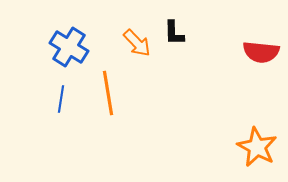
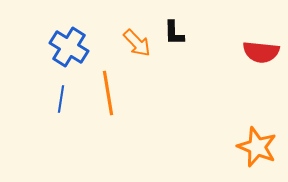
orange star: rotated 6 degrees counterclockwise
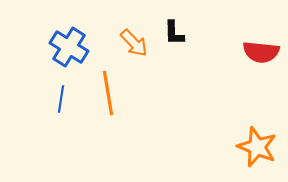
orange arrow: moved 3 px left
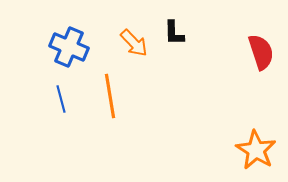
blue cross: rotated 9 degrees counterclockwise
red semicircle: rotated 114 degrees counterclockwise
orange line: moved 2 px right, 3 px down
blue line: rotated 24 degrees counterclockwise
orange star: moved 1 px left, 3 px down; rotated 9 degrees clockwise
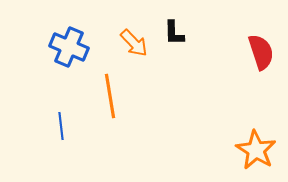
blue line: moved 27 px down; rotated 8 degrees clockwise
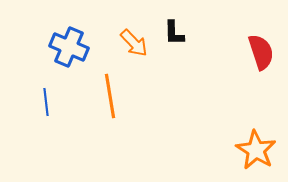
blue line: moved 15 px left, 24 px up
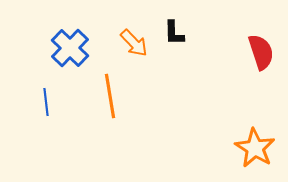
blue cross: moved 1 px right, 1 px down; rotated 21 degrees clockwise
orange star: moved 1 px left, 2 px up
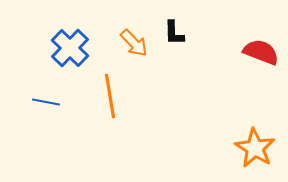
red semicircle: rotated 51 degrees counterclockwise
blue line: rotated 72 degrees counterclockwise
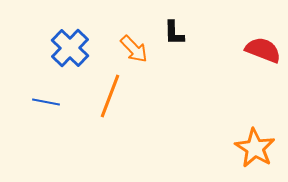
orange arrow: moved 6 px down
red semicircle: moved 2 px right, 2 px up
orange line: rotated 30 degrees clockwise
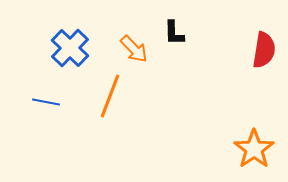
red semicircle: moved 1 px right; rotated 78 degrees clockwise
orange star: moved 1 px left, 1 px down; rotated 6 degrees clockwise
